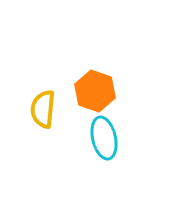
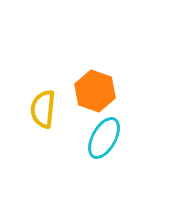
cyan ellipse: rotated 42 degrees clockwise
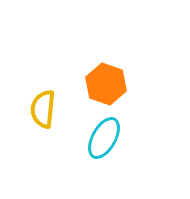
orange hexagon: moved 11 px right, 7 px up
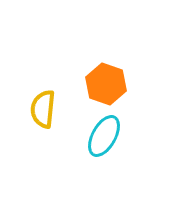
cyan ellipse: moved 2 px up
